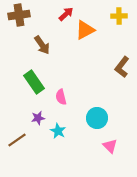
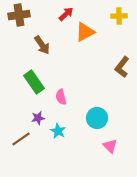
orange triangle: moved 2 px down
brown line: moved 4 px right, 1 px up
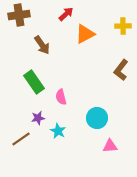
yellow cross: moved 4 px right, 10 px down
orange triangle: moved 2 px down
brown L-shape: moved 1 px left, 3 px down
pink triangle: rotated 49 degrees counterclockwise
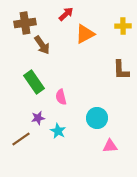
brown cross: moved 6 px right, 8 px down
brown L-shape: rotated 40 degrees counterclockwise
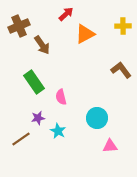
brown cross: moved 6 px left, 3 px down; rotated 15 degrees counterclockwise
brown L-shape: rotated 145 degrees clockwise
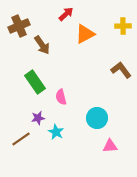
green rectangle: moved 1 px right
cyan star: moved 2 px left, 1 px down
